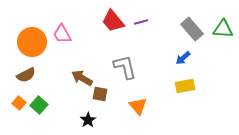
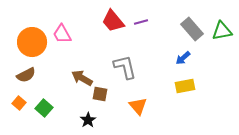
green triangle: moved 1 px left, 2 px down; rotated 15 degrees counterclockwise
green square: moved 5 px right, 3 px down
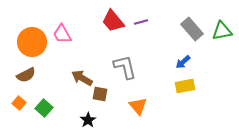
blue arrow: moved 4 px down
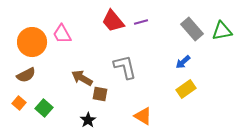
yellow rectangle: moved 1 px right, 3 px down; rotated 24 degrees counterclockwise
orange triangle: moved 5 px right, 10 px down; rotated 18 degrees counterclockwise
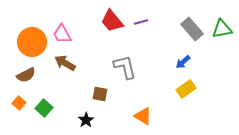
red trapezoid: moved 1 px left
green triangle: moved 2 px up
brown arrow: moved 17 px left, 15 px up
black star: moved 2 px left
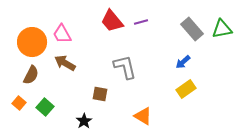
brown semicircle: moved 5 px right; rotated 36 degrees counterclockwise
green square: moved 1 px right, 1 px up
black star: moved 2 px left, 1 px down
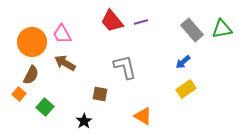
gray rectangle: moved 1 px down
orange square: moved 9 px up
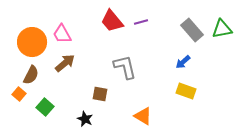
brown arrow: rotated 110 degrees clockwise
yellow rectangle: moved 2 px down; rotated 54 degrees clockwise
black star: moved 1 px right, 2 px up; rotated 14 degrees counterclockwise
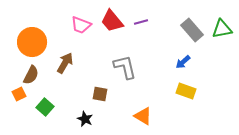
pink trapezoid: moved 19 px right, 9 px up; rotated 40 degrees counterclockwise
brown arrow: rotated 20 degrees counterclockwise
orange square: rotated 24 degrees clockwise
